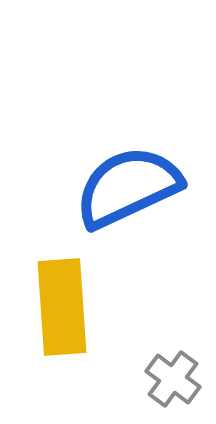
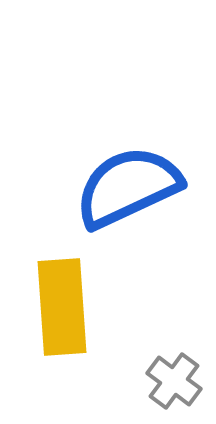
gray cross: moved 1 px right, 2 px down
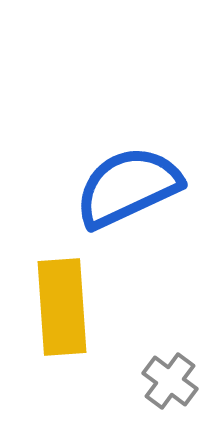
gray cross: moved 4 px left
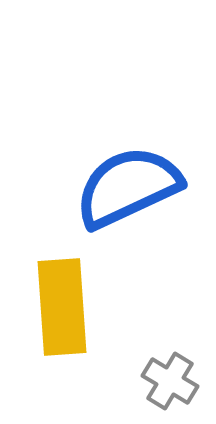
gray cross: rotated 6 degrees counterclockwise
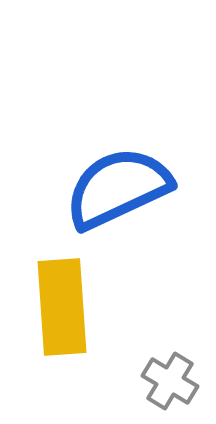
blue semicircle: moved 10 px left, 1 px down
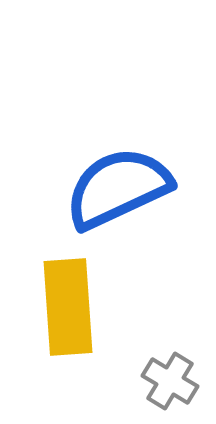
yellow rectangle: moved 6 px right
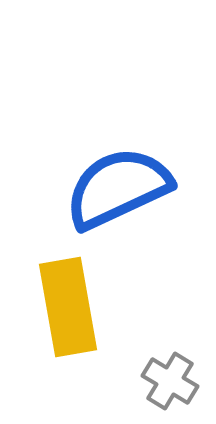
yellow rectangle: rotated 6 degrees counterclockwise
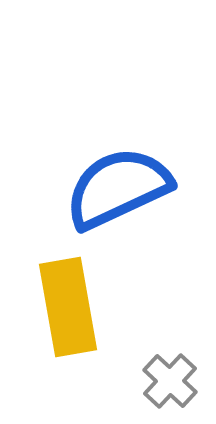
gray cross: rotated 12 degrees clockwise
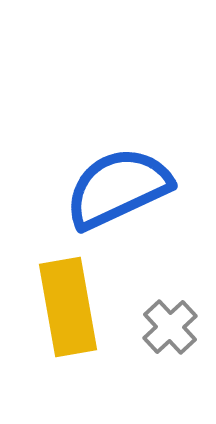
gray cross: moved 54 px up; rotated 4 degrees clockwise
